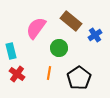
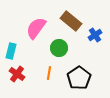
cyan rectangle: rotated 28 degrees clockwise
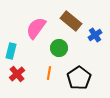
red cross: rotated 14 degrees clockwise
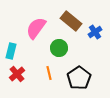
blue cross: moved 3 px up
orange line: rotated 24 degrees counterclockwise
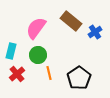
green circle: moved 21 px left, 7 px down
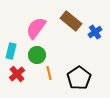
green circle: moved 1 px left
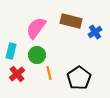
brown rectangle: rotated 25 degrees counterclockwise
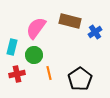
brown rectangle: moved 1 px left
cyan rectangle: moved 1 px right, 4 px up
green circle: moved 3 px left
red cross: rotated 28 degrees clockwise
black pentagon: moved 1 px right, 1 px down
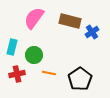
pink semicircle: moved 2 px left, 10 px up
blue cross: moved 3 px left
orange line: rotated 64 degrees counterclockwise
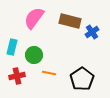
red cross: moved 2 px down
black pentagon: moved 2 px right
